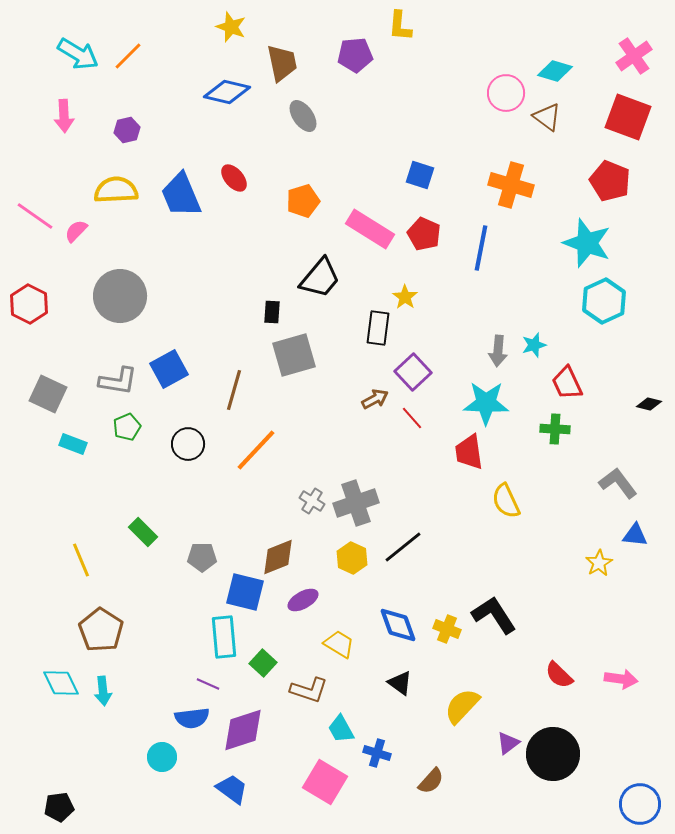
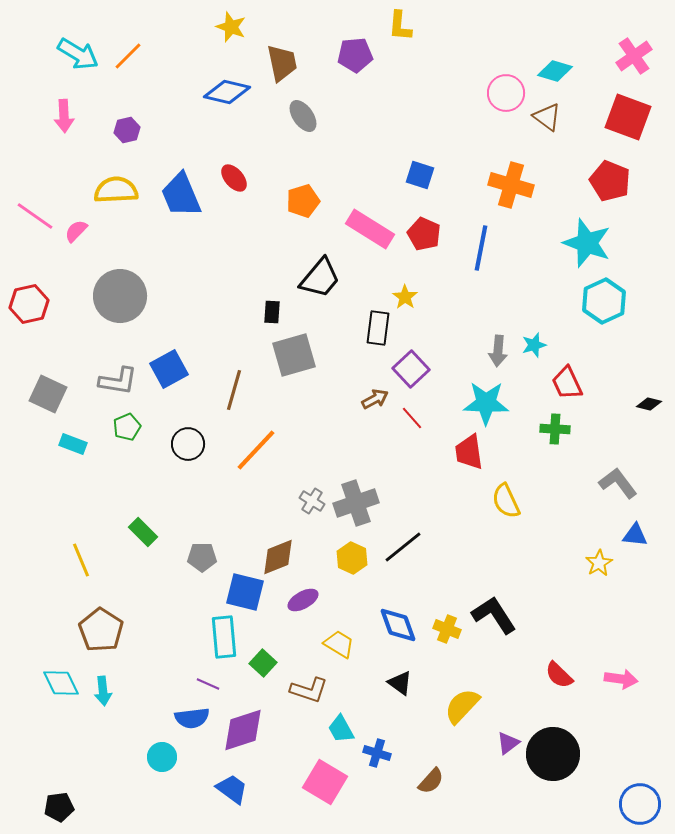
red hexagon at (29, 304): rotated 21 degrees clockwise
purple square at (413, 372): moved 2 px left, 3 px up
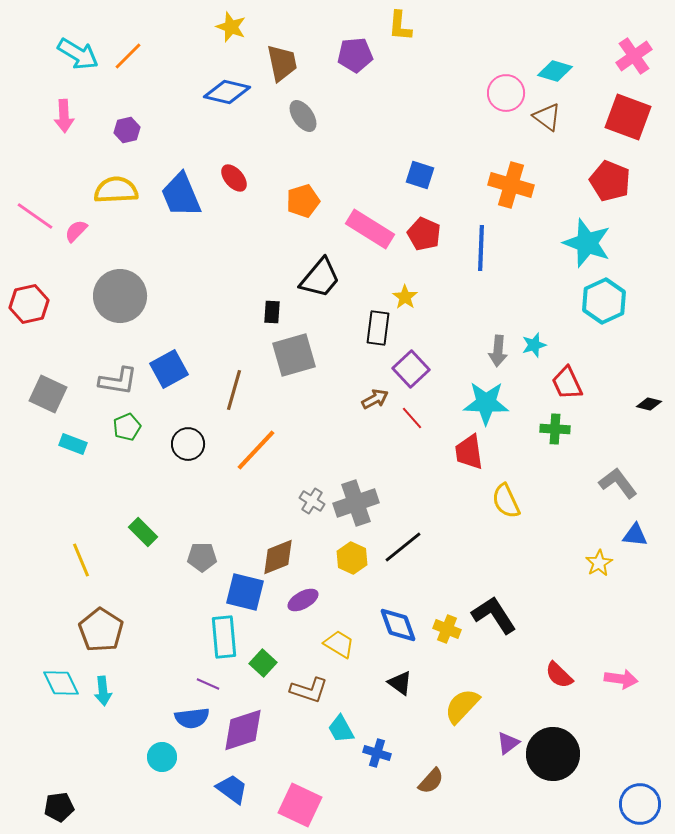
blue line at (481, 248): rotated 9 degrees counterclockwise
pink square at (325, 782): moved 25 px left, 23 px down; rotated 6 degrees counterclockwise
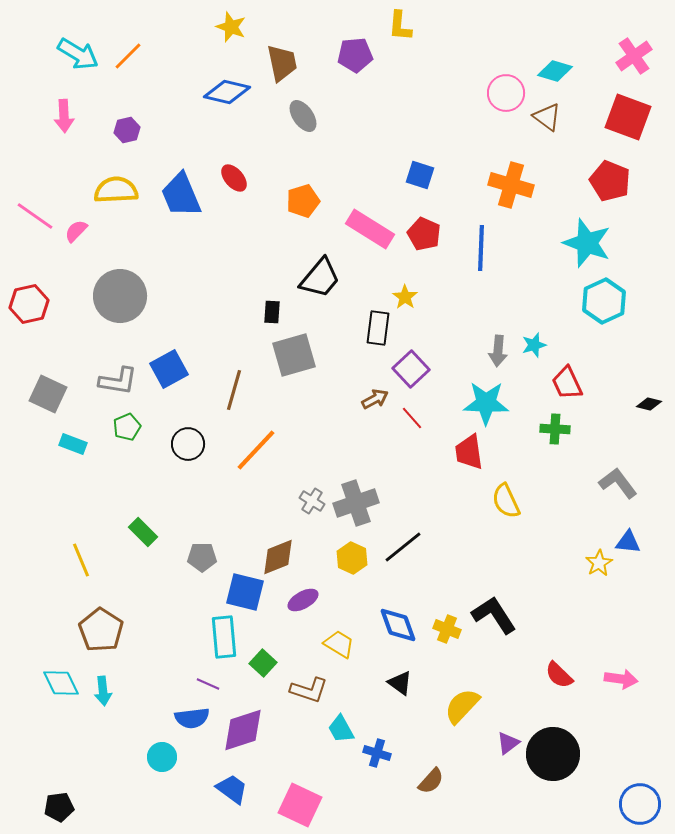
blue triangle at (635, 535): moved 7 px left, 7 px down
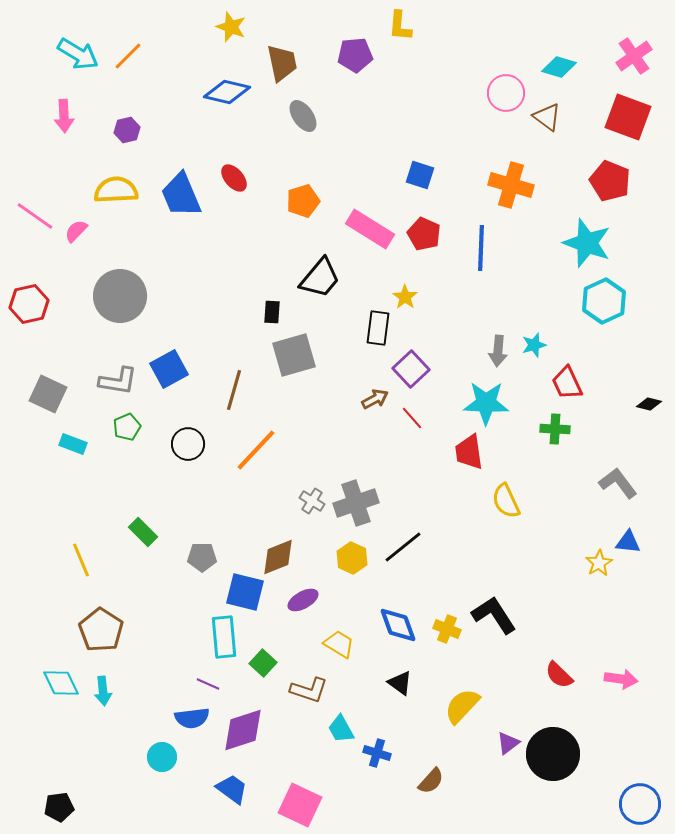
cyan diamond at (555, 71): moved 4 px right, 4 px up
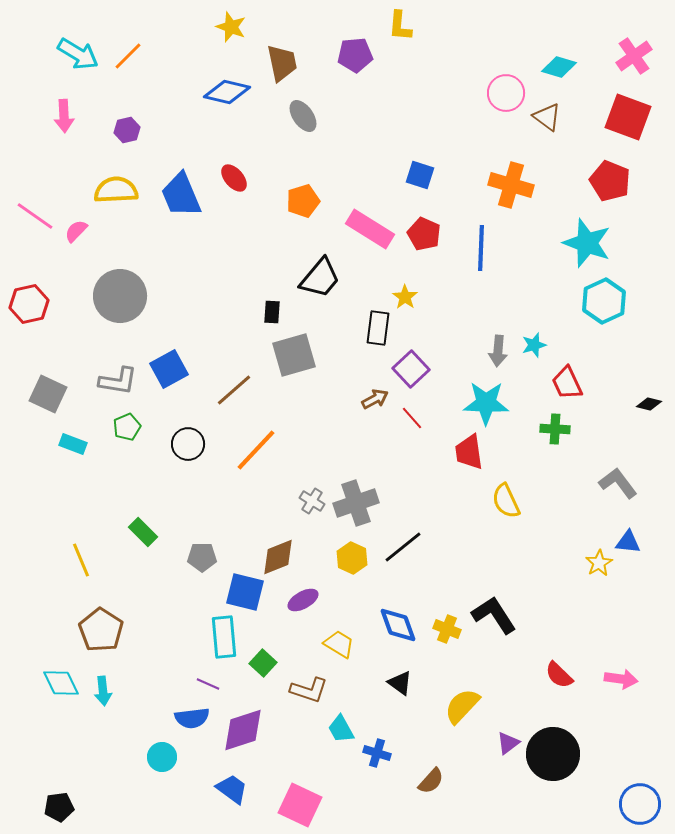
brown line at (234, 390): rotated 33 degrees clockwise
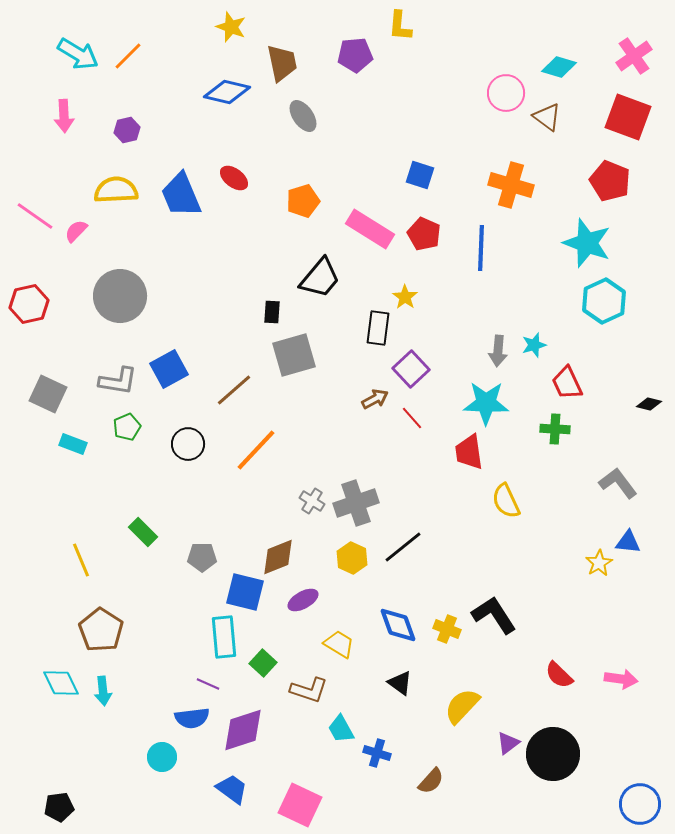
red ellipse at (234, 178): rotated 12 degrees counterclockwise
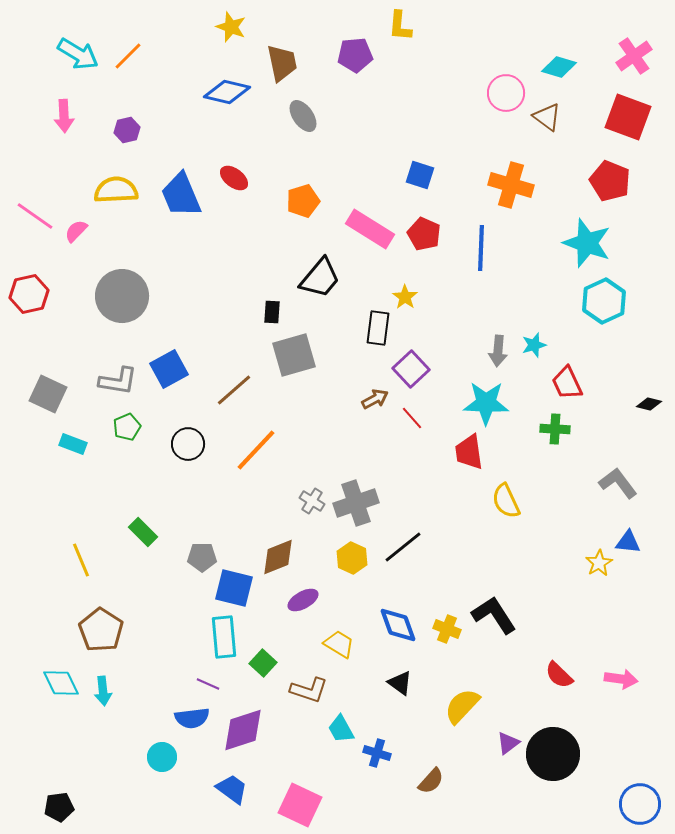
gray circle at (120, 296): moved 2 px right
red hexagon at (29, 304): moved 10 px up
blue square at (245, 592): moved 11 px left, 4 px up
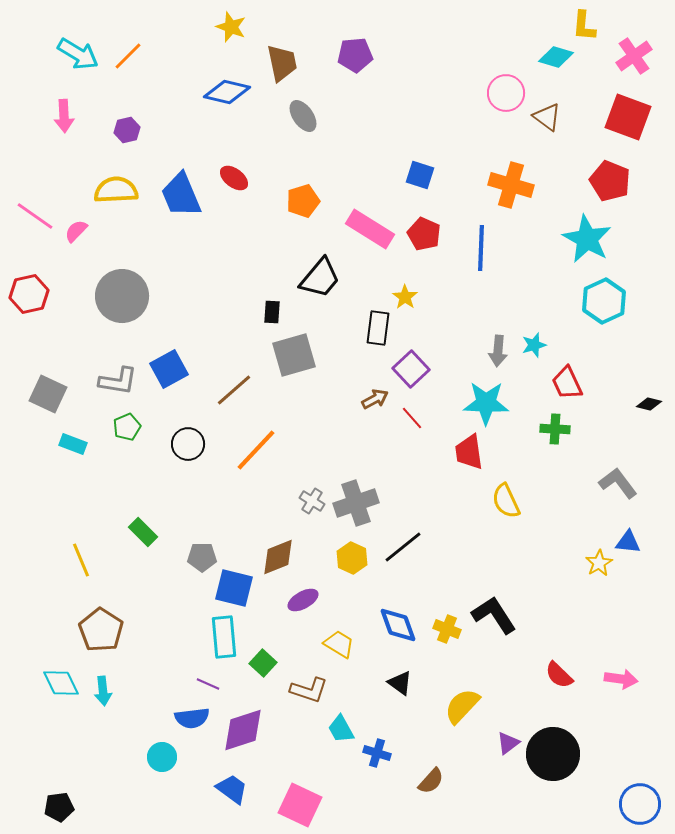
yellow L-shape at (400, 26): moved 184 px right
cyan diamond at (559, 67): moved 3 px left, 10 px up
cyan star at (587, 243): moved 4 px up; rotated 9 degrees clockwise
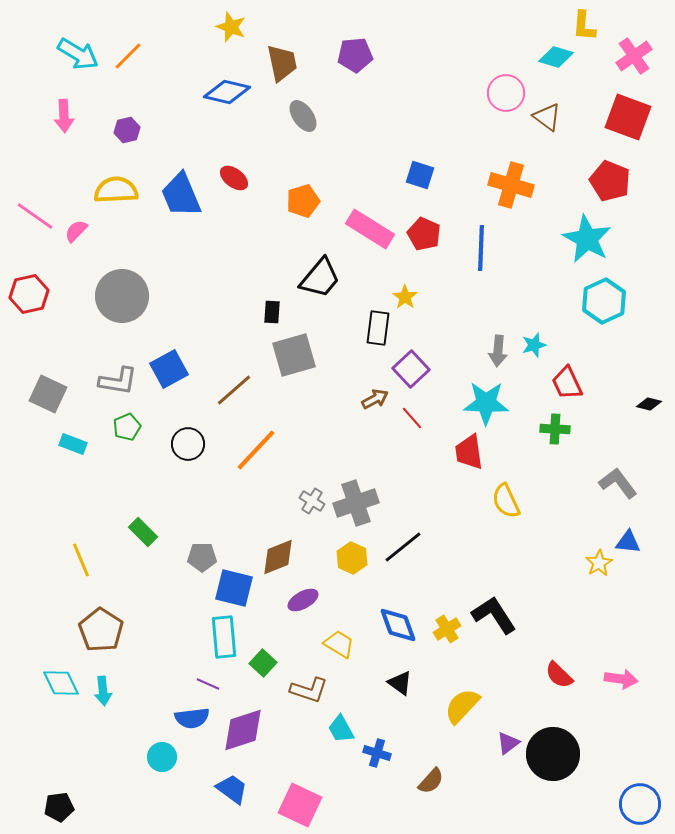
yellow cross at (447, 629): rotated 36 degrees clockwise
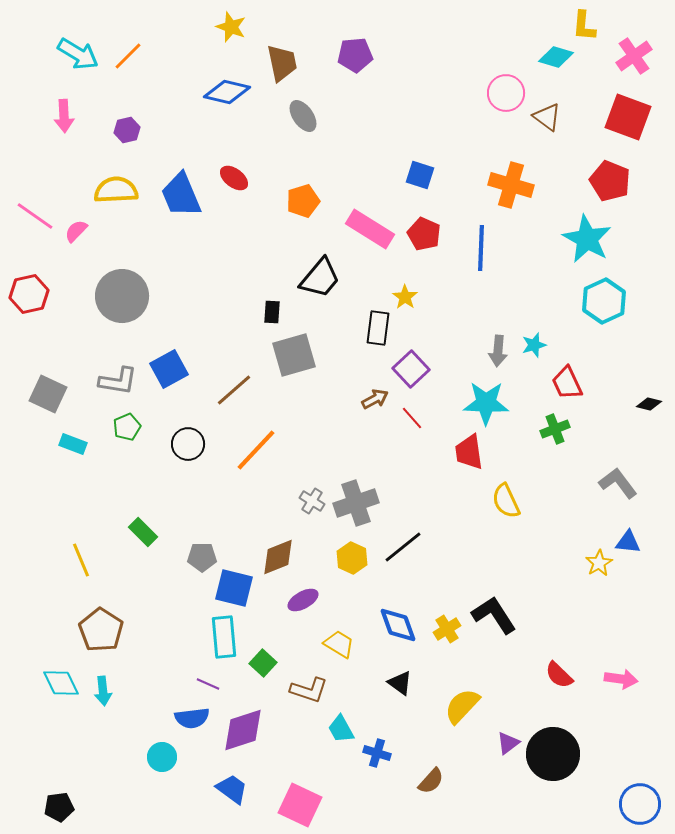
green cross at (555, 429): rotated 24 degrees counterclockwise
